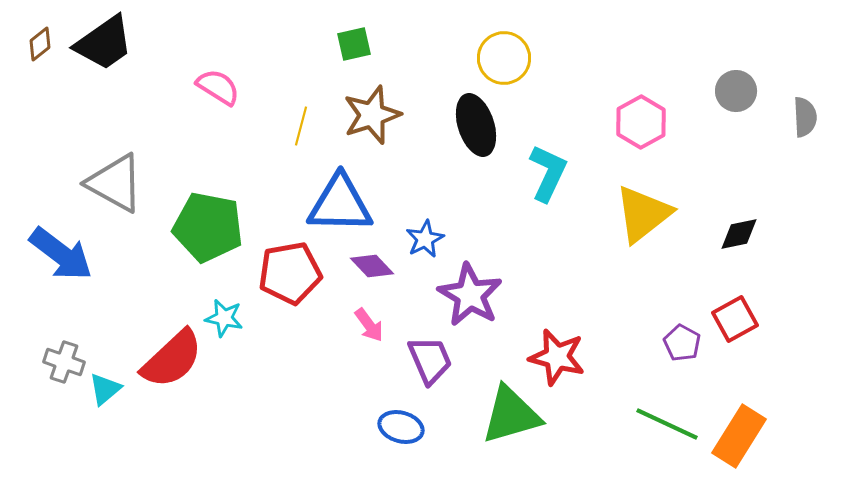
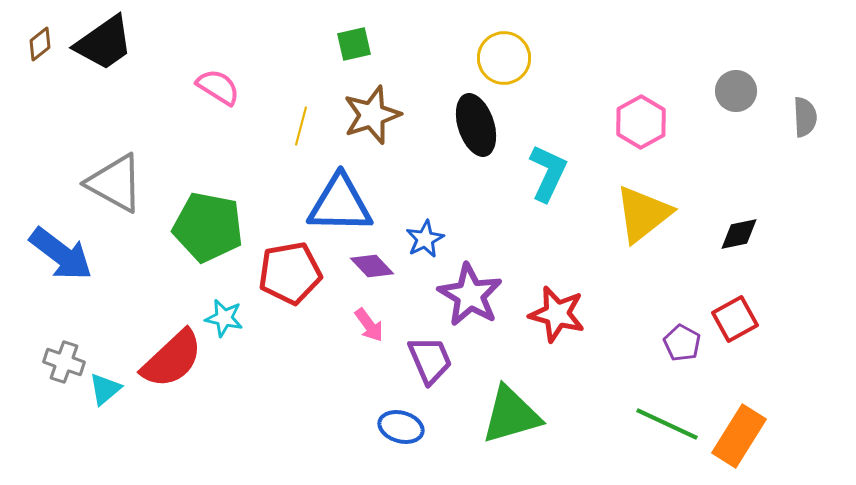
red star: moved 43 px up
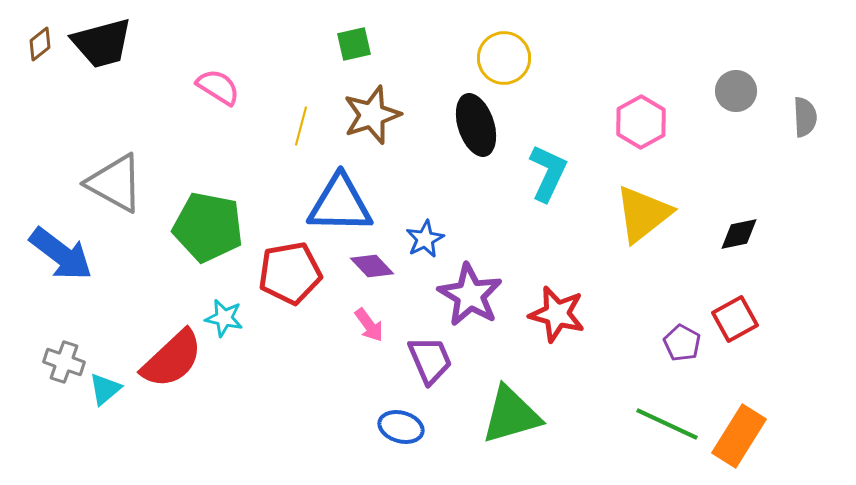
black trapezoid: moved 2 px left; rotated 20 degrees clockwise
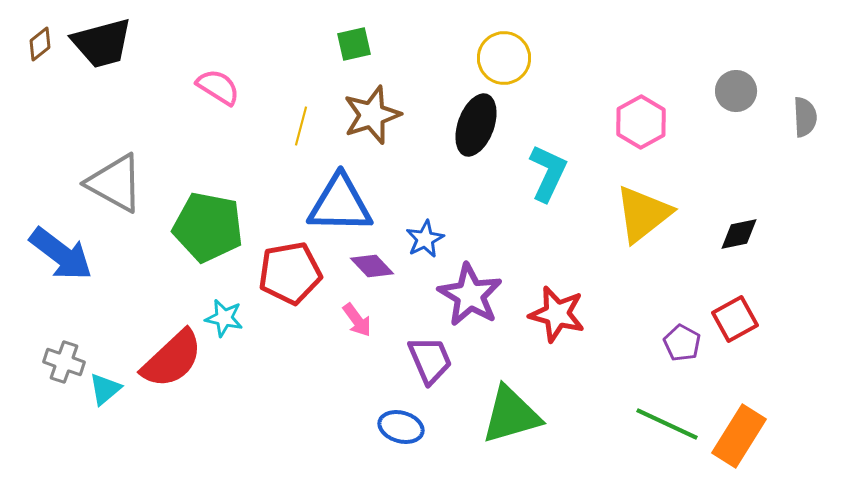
black ellipse: rotated 38 degrees clockwise
pink arrow: moved 12 px left, 5 px up
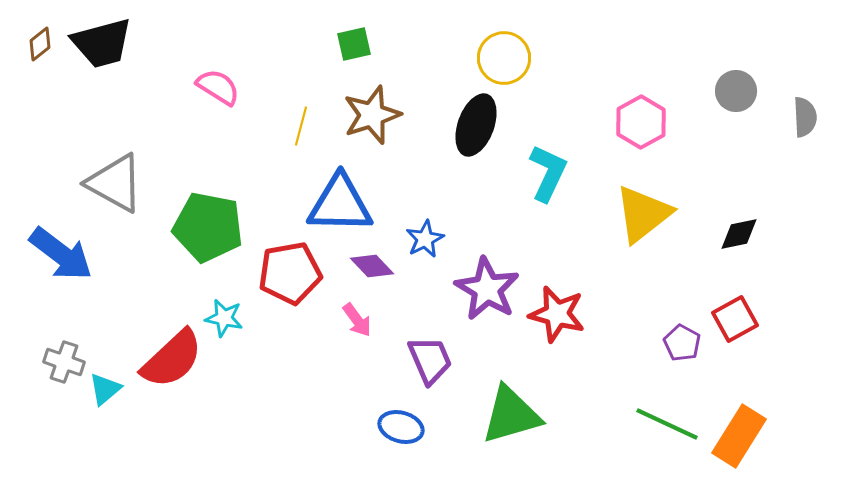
purple star: moved 17 px right, 6 px up
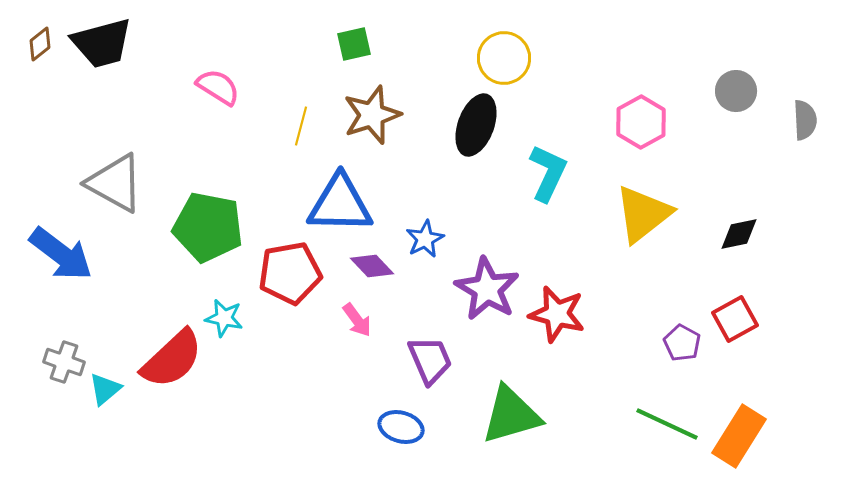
gray semicircle: moved 3 px down
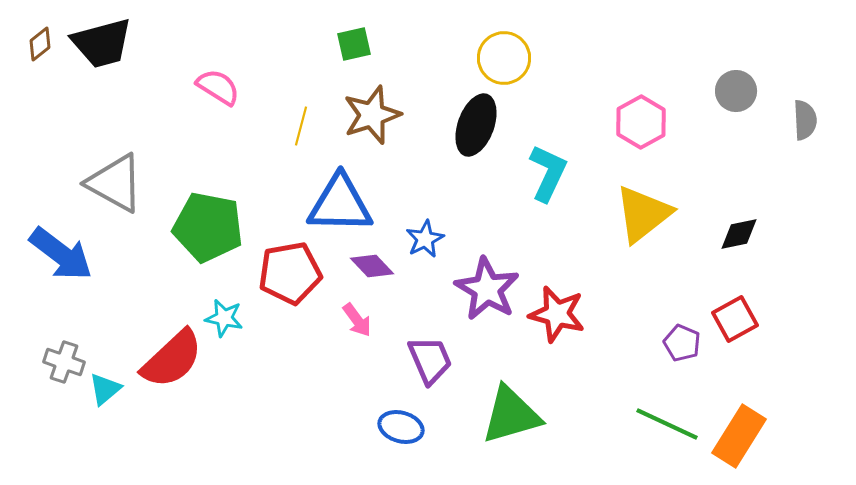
purple pentagon: rotated 6 degrees counterclockwise
